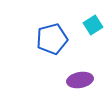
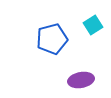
purple ellipse: moved 1 px right
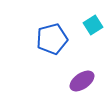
purple ellipse: moved 1 px right, 1 px down; rotated 25 degrees counterclockwise
